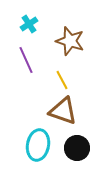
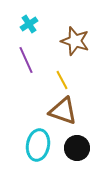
brown star: moved 5 px right
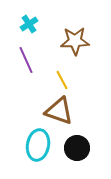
brown star: rotated 20 degrees counterclockwise
brown triangle: moved 4 px left
